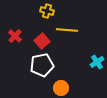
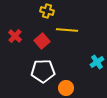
white pentagon: moved 1 px right, 6 px down; rotated 10 degrees clockwise
orange circle: moved 5 px right
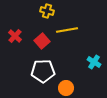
yellow line: rotated 15 degrees counterclockwise
cyan cross: moved 3 px left; rotated 24 degrees counterclockwise
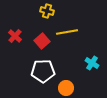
yellow line: moved 2 px down
cyan cross: moved 2 px left, 1 px down
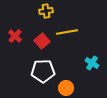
yellow cross: moved 1 px left; rotated 24 degrees counterclockwise
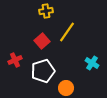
yellow line: rotated 45 degrees counterclockwise
red cross: moved 24 px down; rotated 24 degrees clockwise
white pentagon: rotated 15 degrees counterclockwise
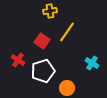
yellow cross: moved 4 px right
red square: rotated 14 degrees counterclockwise
red cross: moved 3 px right; rotated 32 degrees counterclockwise
orange circle: moved 1 px right
